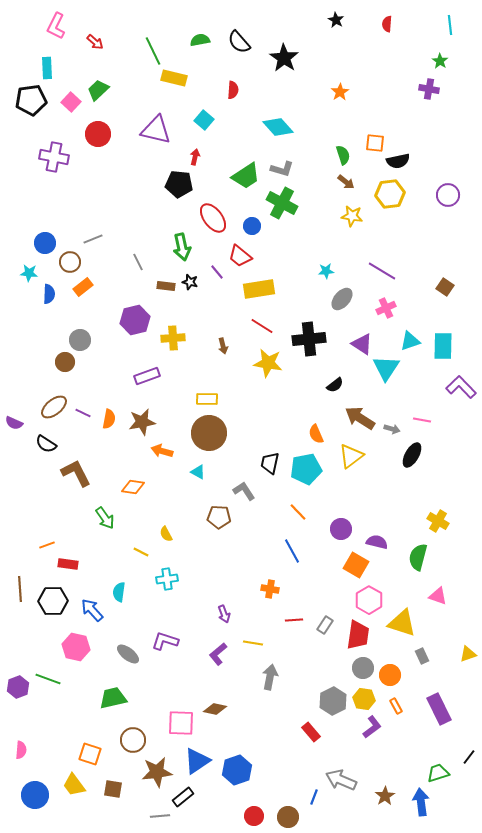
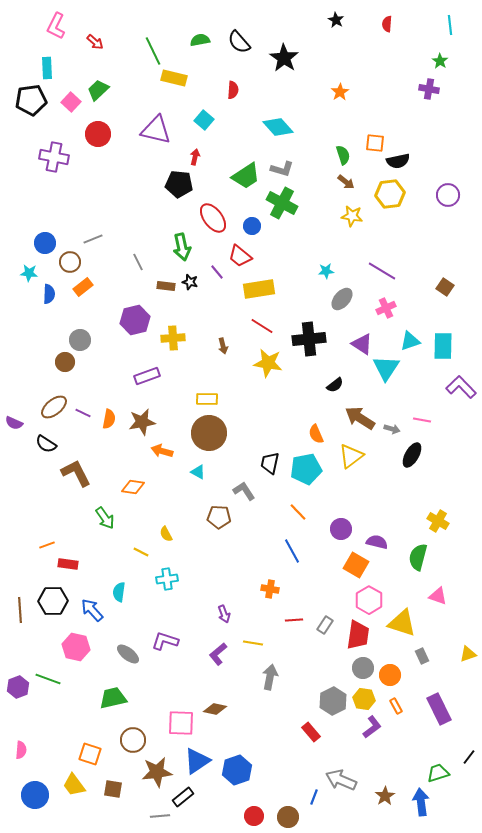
brown line at (20, 589): moved 21 px down
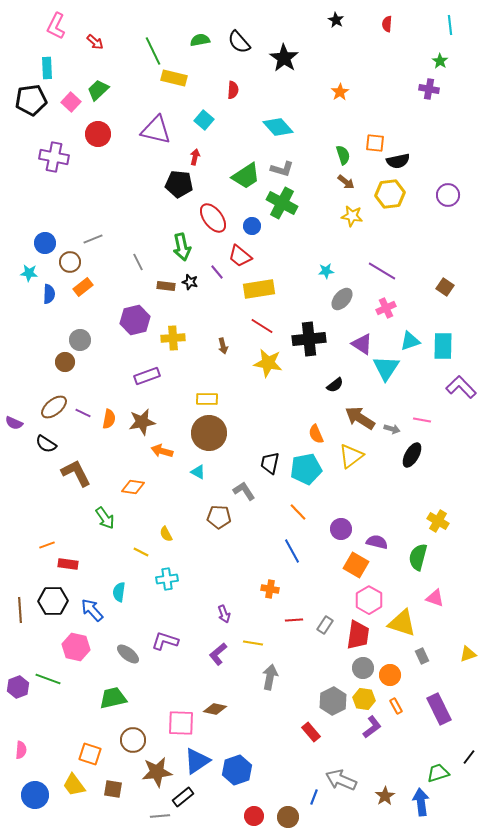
pink triangle at (438, 596): moved 3 px left, 2 px down
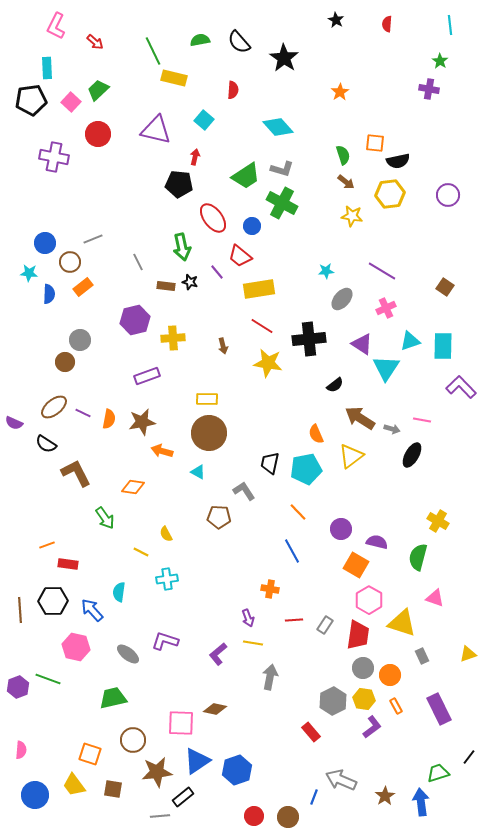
purple arrow at (224, 614): moved 24 px right, 4 px down
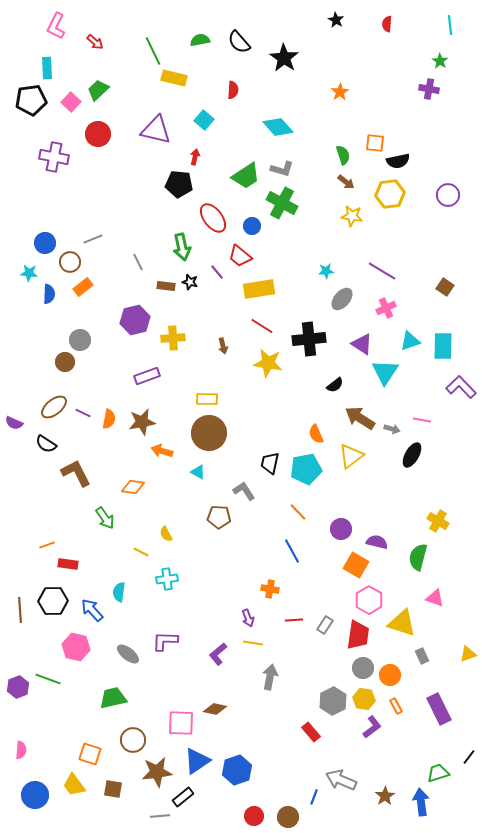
cyan triangle at (386, 368): moved 1 px left, 4 px down
purple L-shape at (165, 641): rotated 16 degrees counterclockwise
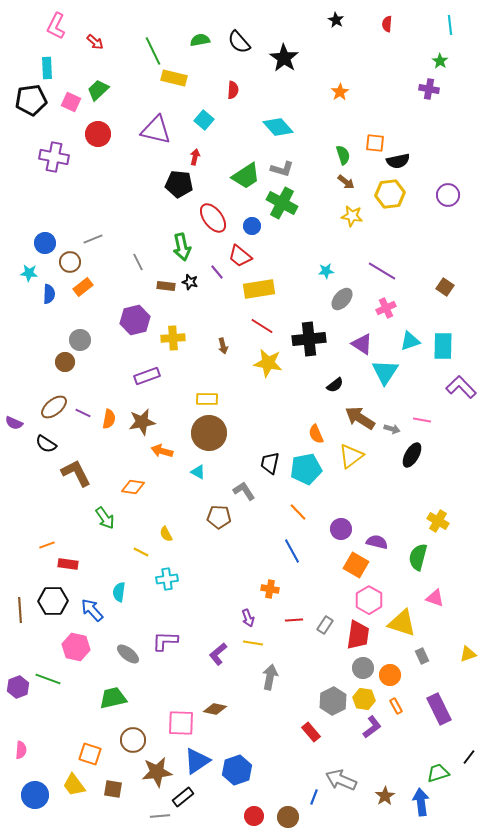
pink square at (71, 102): rotated 18 degrees counterclockwise
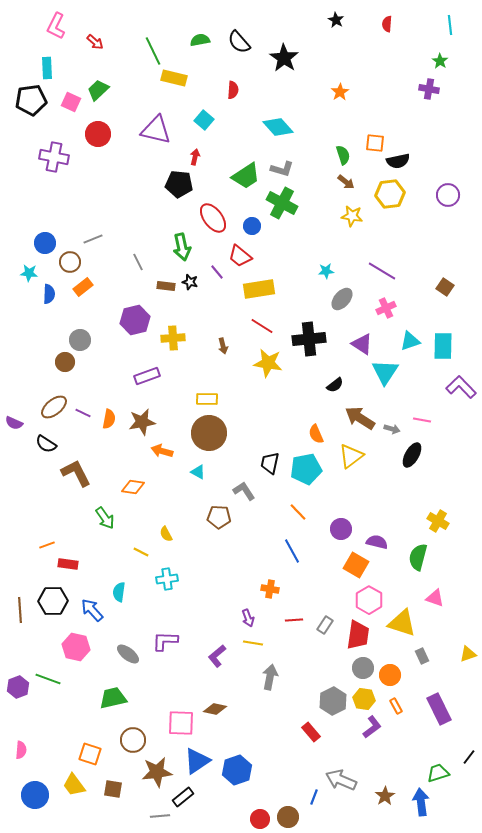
purple L-shape at (218, 654): moved 1 px left, 2 px down
red circle at (254, 816): moved 6 px right, 3 px down
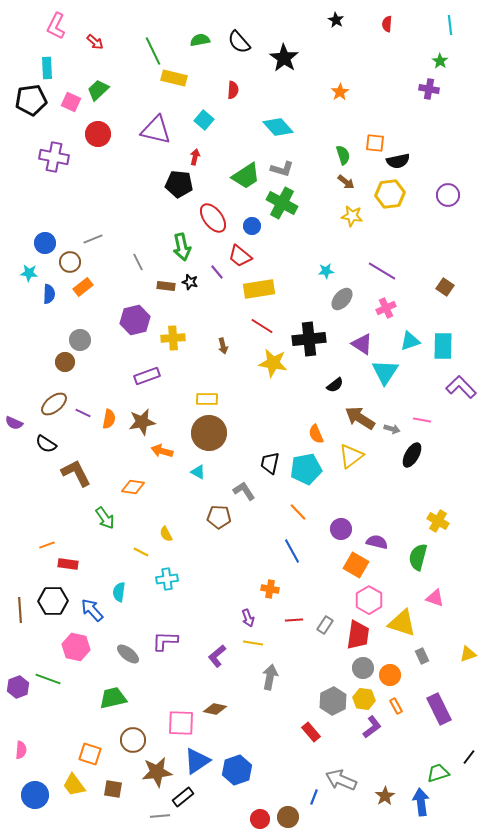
yellow star at (268, 363): moved 5 px right
brown ellipse at (54, 407): moved 3 px up
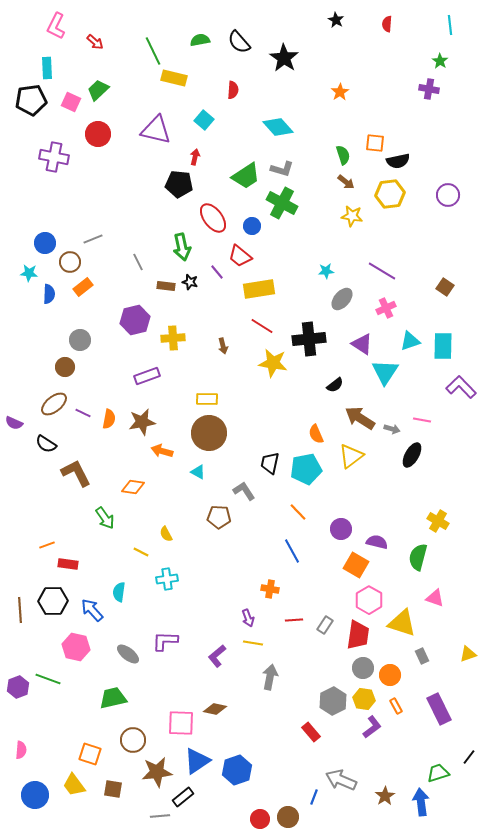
brown circle at (65, 362): moved 5 px down
